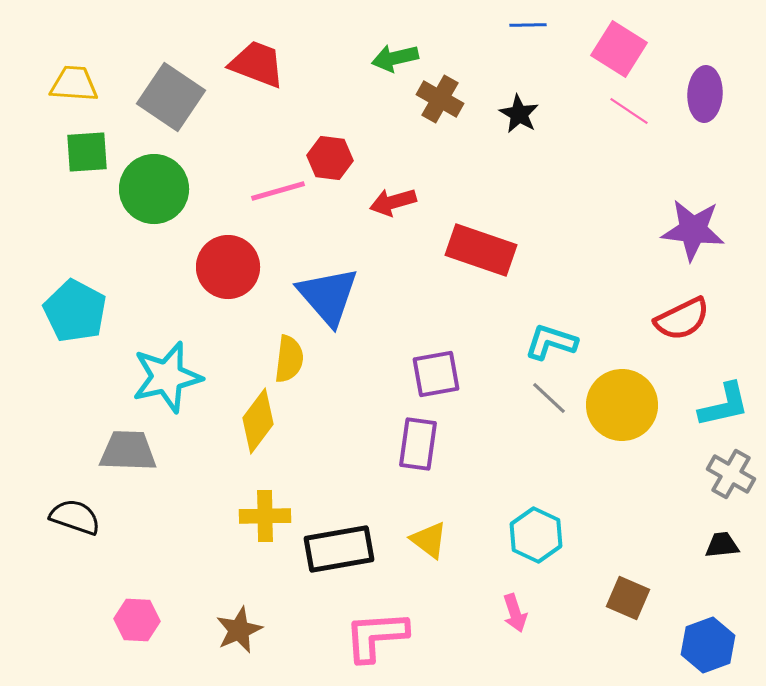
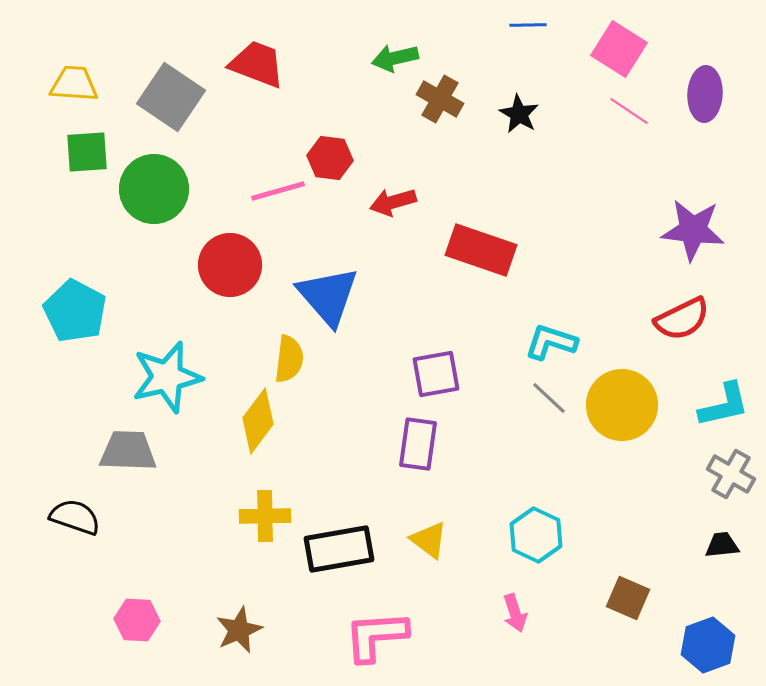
red circle at (228, 267): moved 2 px right, 2 px up
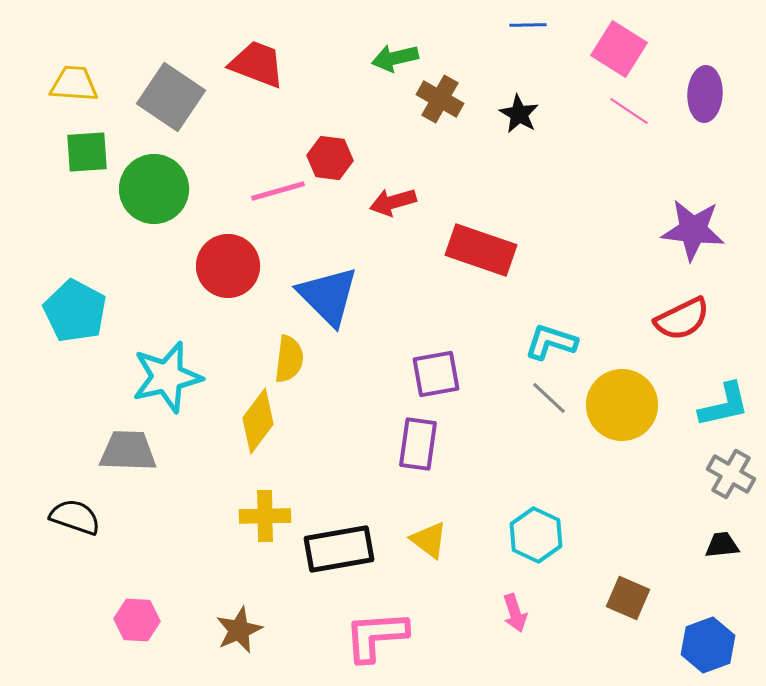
red circle at (230, 265): moved 2 px left, 1 px down
blue triangle at (328, 296): rotated 4 degrees counterclockwise
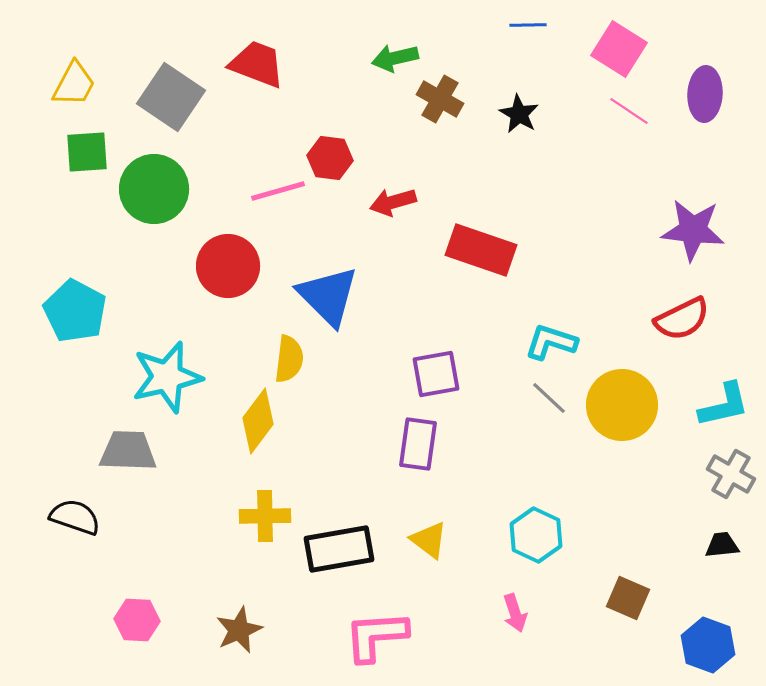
yellow trapezoid at (74, 84): rotated 114 degrees clockwise
blue hexagon at (708, 645): rotated 20 degrees counterclockwise
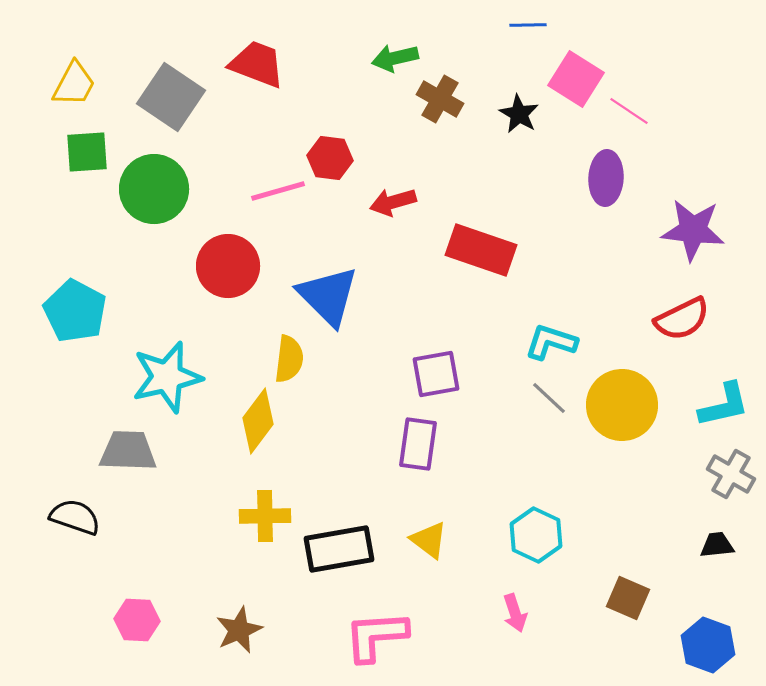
pink square at (619, 49): moved 43 px left, 30 px down
purple ellipse at (705, 94): moved 99 px left, 84 px down
black trapezoid at (722, 545): moved 5 px left
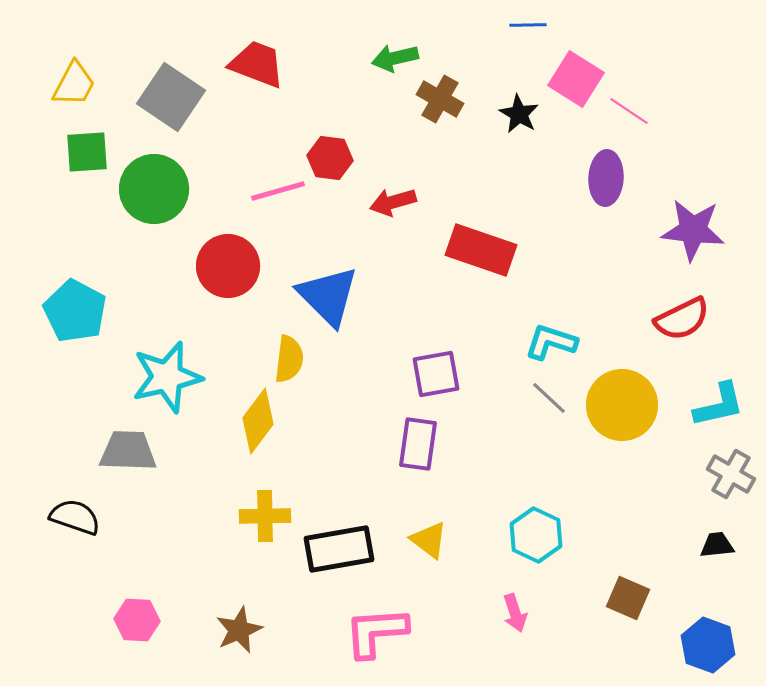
cyan L-shape at (724, 405): moved 5 px left
pink L-shape at (376, 636): moved 4 px up
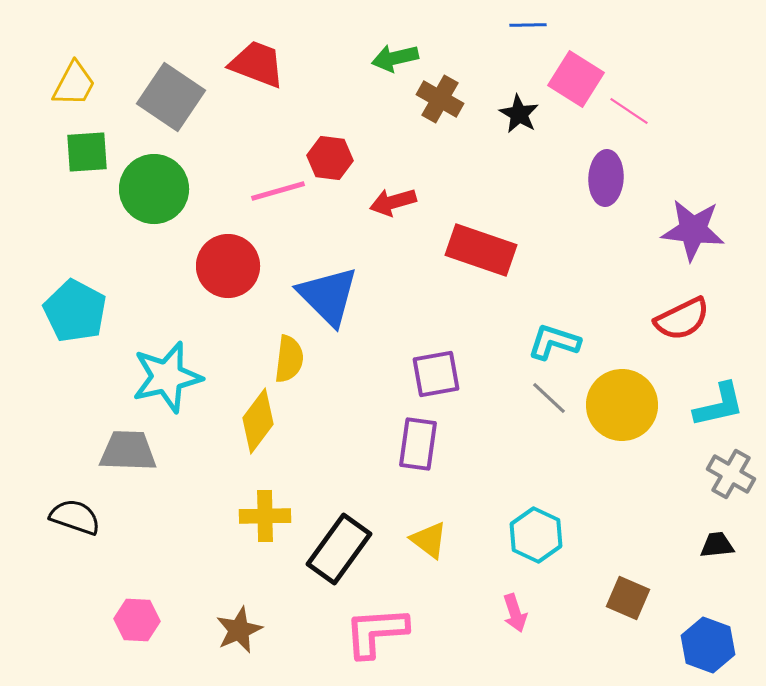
cyan L-shape at (551, 342): moved 3 px right
black rectangle at (339, 549): rotated 44 degrees counterclockwise
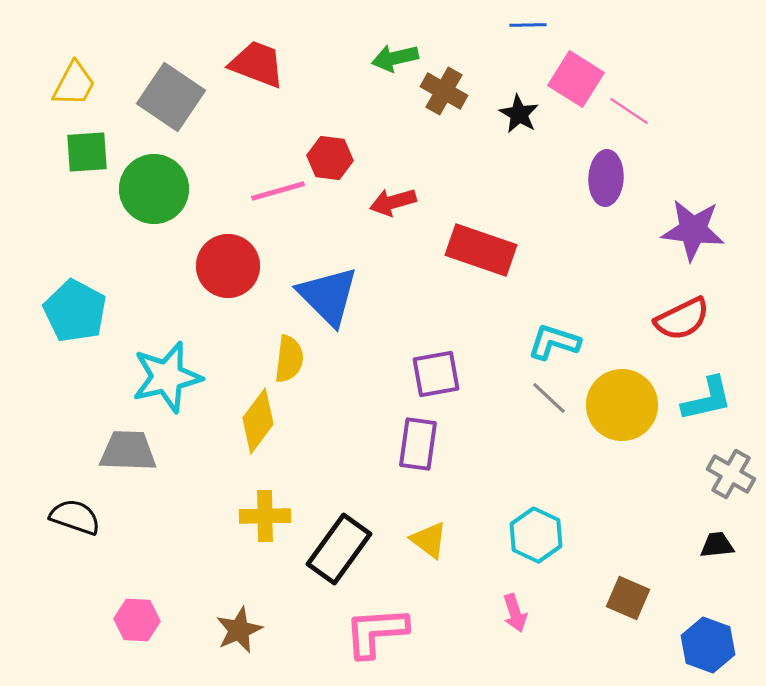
brown cross at (440, 99): moved 4 px right, 8 px up
cyan L-shape at (719, 405): moved 12 px left, 6 px up
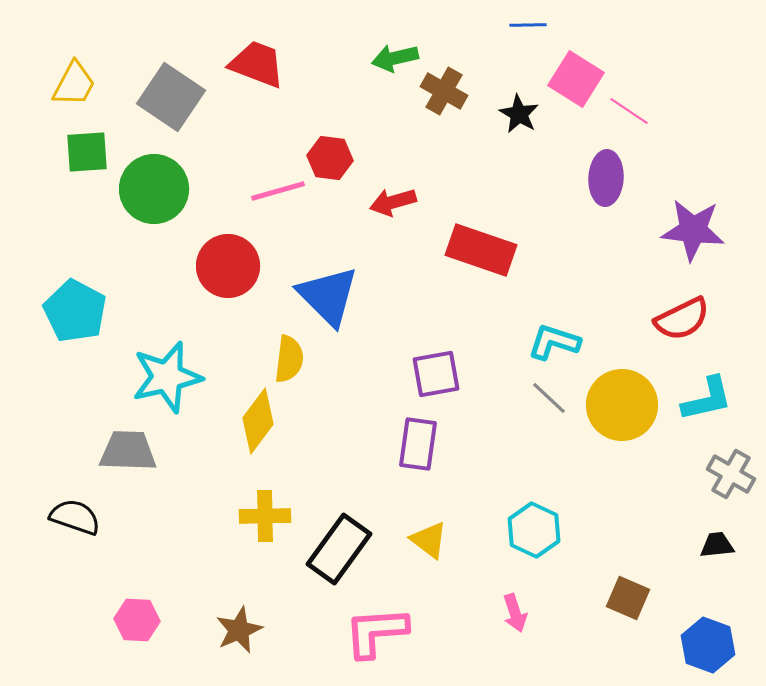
cyan hexagon at (536, 535): moved 2 px left, 5 px up
